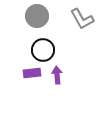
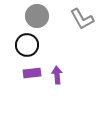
black circle: moved 16 px left, 5 px up
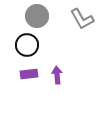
purple rectangle: moved 3 px left, 1 px down
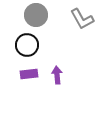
gray circle: moved 1 px left, 1 px up
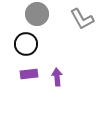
gray circle: moved 1 px right, 1 px up
black circle: moved 1 px left, 1 px up
purple arrow: moved 2 px down
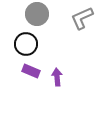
gray L-shape: moved 1 px up; rotated 95 degrees clockwise
purple rectangle: moved 2 px right, 3 px up; rotated 30 degrees clockwise
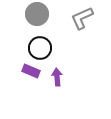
black circle: moved 14 px right, 4 px down
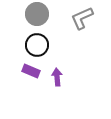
black circle: moved 3 px left, 3 px up
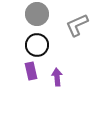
gray L-shape: moved 5 px left, 7 px down
purple rectangle: rotated 54 degrees clockwise
